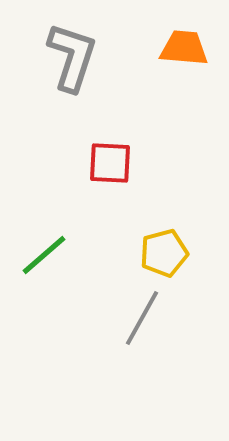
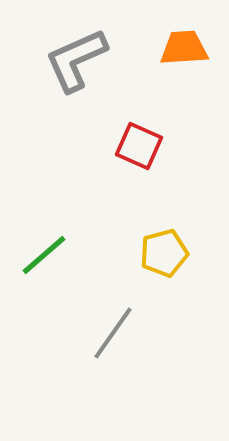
orange trapezoid: rotated 9 degrees counterclockwise
gray L-shape: moved 4 px right, 3 px down; rotated 132 degrees counterclockwise
red square: moved 29 px right, 17 px up; rotated 21 degrees clockwise
gray line: moved 29 px left, 15 px down; rotated 6 degrees clockwise
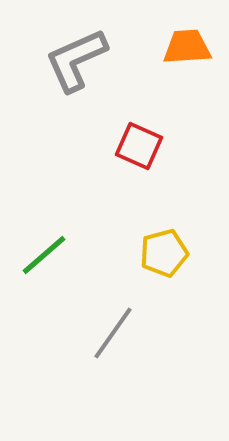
orange trapezoid: moved 3 px right, 1 px up
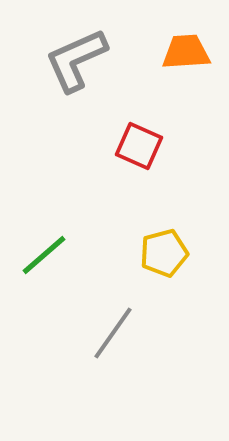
orange trapezoid: moved 1 px left, 5 px down
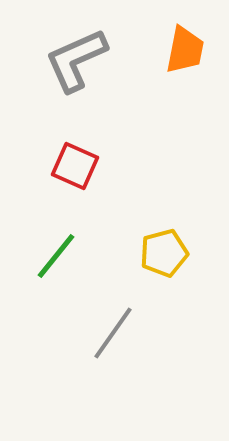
orange trapezoid: moved 1 px left, 2 px up; rotated 105 degrees clockwise
red square: moved 64 px left, 20 px down
green line: moved 12 px right, 1 px down; rotated 10 degrees counterclockwise
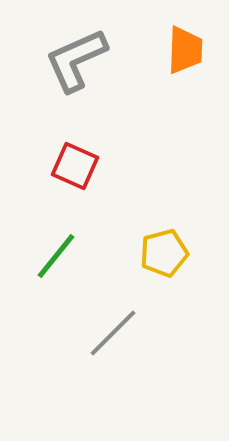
orange trapezoid: rotated 9 degrees counterclockwise
gray line: rotated 10 degrees clockwise
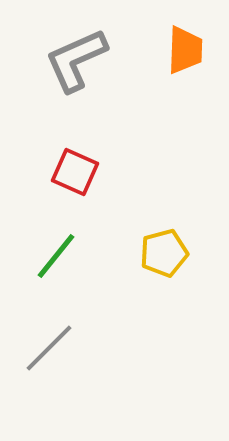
red square: moved 6 px down
gray line: moved 64 px left, 15 px down
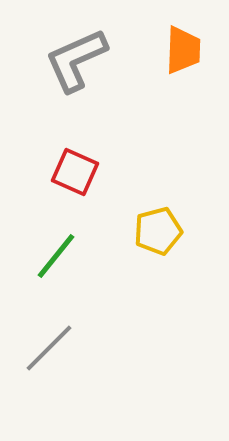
orange trapezoid: moved 2 px left
yellow pentagon: moved 6 px left, 22 px up
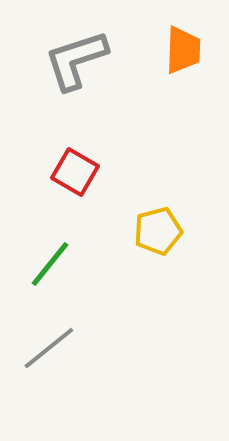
gray L-shape: rotated 6 degrees clockwise
red square: rotated 6 degrees clockwise
green line: moved 6 px left, 8 px down
gray line: rotated 6 degrees clockwise
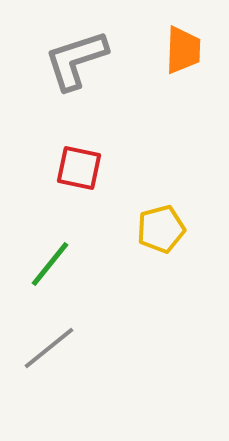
red square: moved 4 px right, 4 px up; rotated 18 degrees counterclockwise
yellow pentagon: moved 3 px right, 2 px up
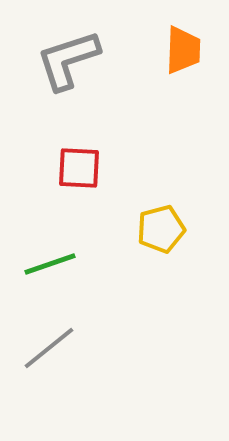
gray L-shape: moved 8 px left
red square: rotated 9 degrees counterclockwise
green line: rotated 32 degrees clockwise
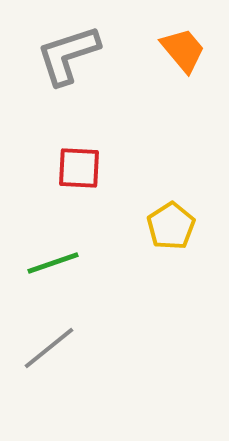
orange trapezoid: rotated 42 degrees counterclockwise
gray L-shape: moved 5 px up
yellow pentagon: moved 10 px right, 3 px up; rotated 18 degrees counterclockwise
green line: moved 3 px right, 1 px up
